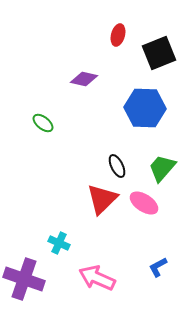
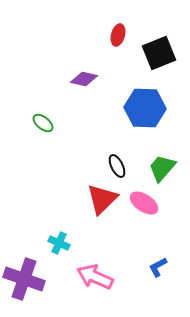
pink arrow: moved 2 px left, 1 px up
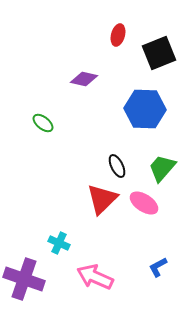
blue hexagon: moved 1 px down
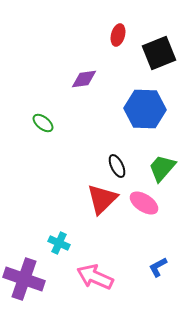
purple diamond: rotated 20 degrees counterclockwise
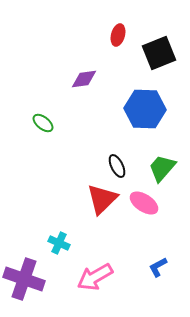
pink arrow: rotated 54 degrees counterclockwise
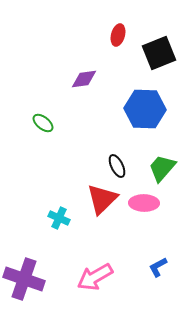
pink ellipse: rotated 32 degrees counterclockwise
cyan cross: moved 25 px up
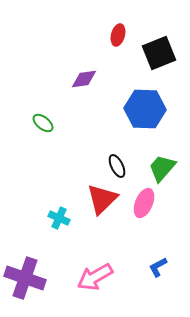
pink ellipse: rotated 68 degrees counterclockwise
purple cross: moved 1 px right, 1 px up
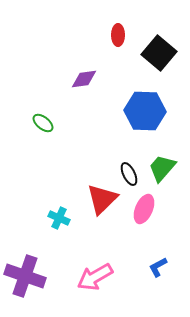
red ellipse: rotated 15 degrees counterclockwise
black square: rotated 28 degrees counterclockwise
blue hexagon: moved 2 px down
black ellipse: moved 12 px right, 8 px down
pink ellipse: moved 6 px down
purple cross: moved 2 px up
